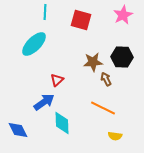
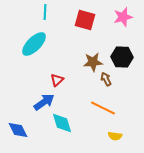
pink star: moved 2 px down; rotated 12 degrees clockwise
red square: moved 4 px right
cyan diamond: rotated 15 degrees counterclockwise
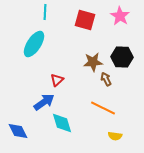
pink star: moved 3 px left, 1 px up; rotated 24 degrees counterclockwise
cyan ellipse: rotated 12 degrees counterclockwise
blue diamond: moved 1 px down
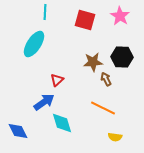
yellow semicircle: moved 1 px down
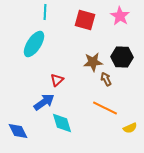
orange line: moved 2 px right
yellow semicircle: moved 15 px right, 9 px up; rotated 32 degrees counterclockwise
